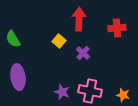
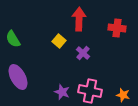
red cross: rotated 12 degrees clockwise
purple ellipse: rotated 20 degrees counterclockwise
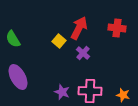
red arrow: moved 9 px down; rotated 25 degrees clockwise
pink cross: rotated 10 degrees counterclockwise
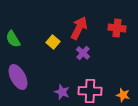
yellow square: moved 6 px left, 1 px down
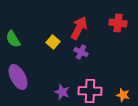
red cross: moved 1 px right, 5 px up
purple cross: moved 2 px left, 1 px up; rotated 16 degrees counterclockwise
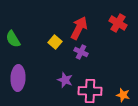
red cross: rotated 24 degrees clockwise
yellow square: moved 2 px right
purple ellipse: moved 1 px down; rotated 30 degrees clockwise
purple star: moved 3 px right, 12 px up
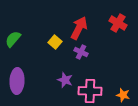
green semicircle: rotated 72 degrees clockwise
purple ellipse: moved 1 px left, 3 px down
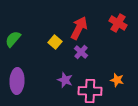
purple cross: rotated 16 degrees clockwise
orange star: moved 6 px left, 15 px up
